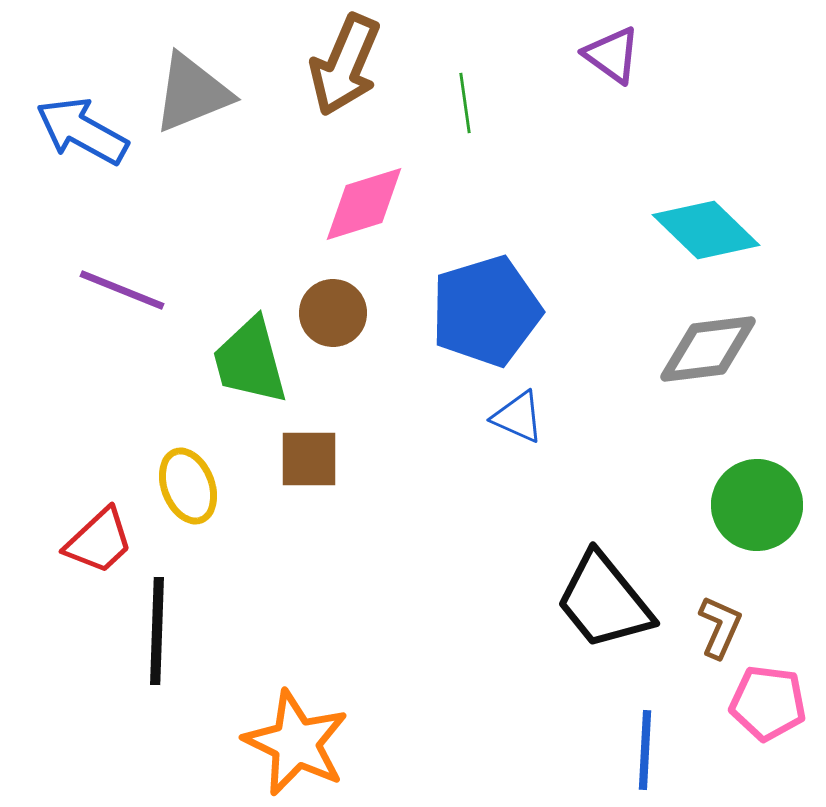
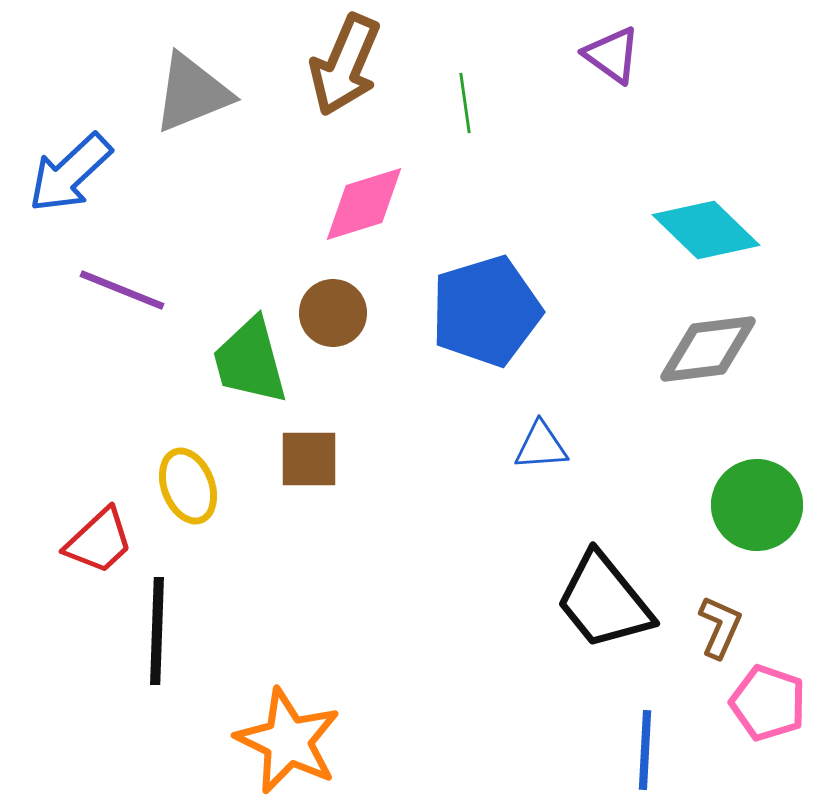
blue arrow: moved 12 px left, 42 px down; rotated 72 degrees counterclockwise
blue triangle: moved 23 px right, 29 px down; rotated 28 degrees counterclockwise
pink pentagon: rotated 12 degrees clockwise
orange star: moved 8 px left, 2 px up
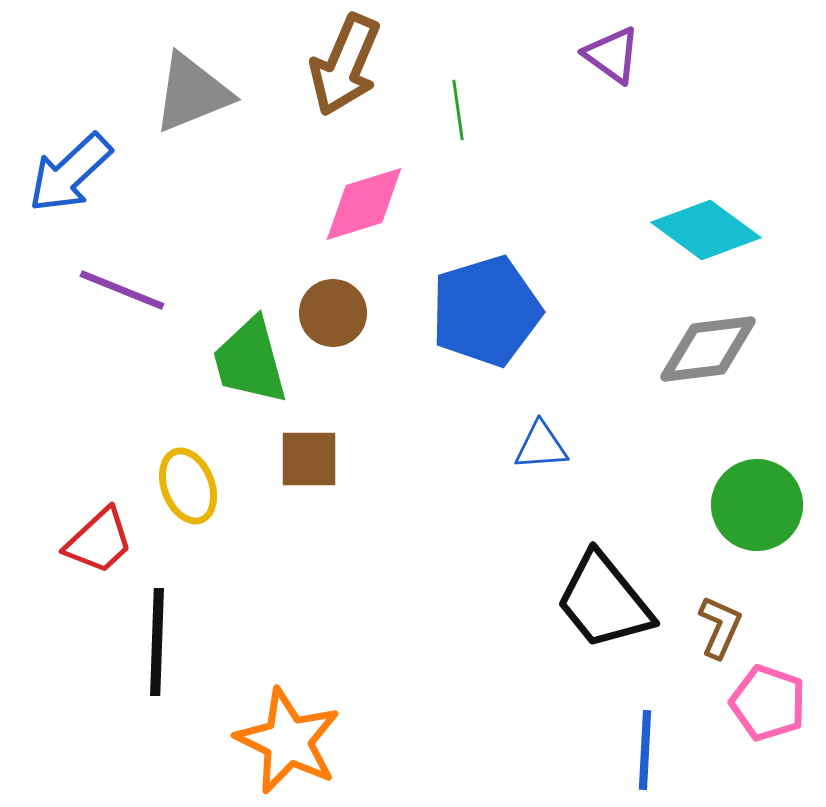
green line: moved 7 px left, 7 px down
cyan diamond: rotated 8 degrees counterclockwise
black line: moved 11 px down
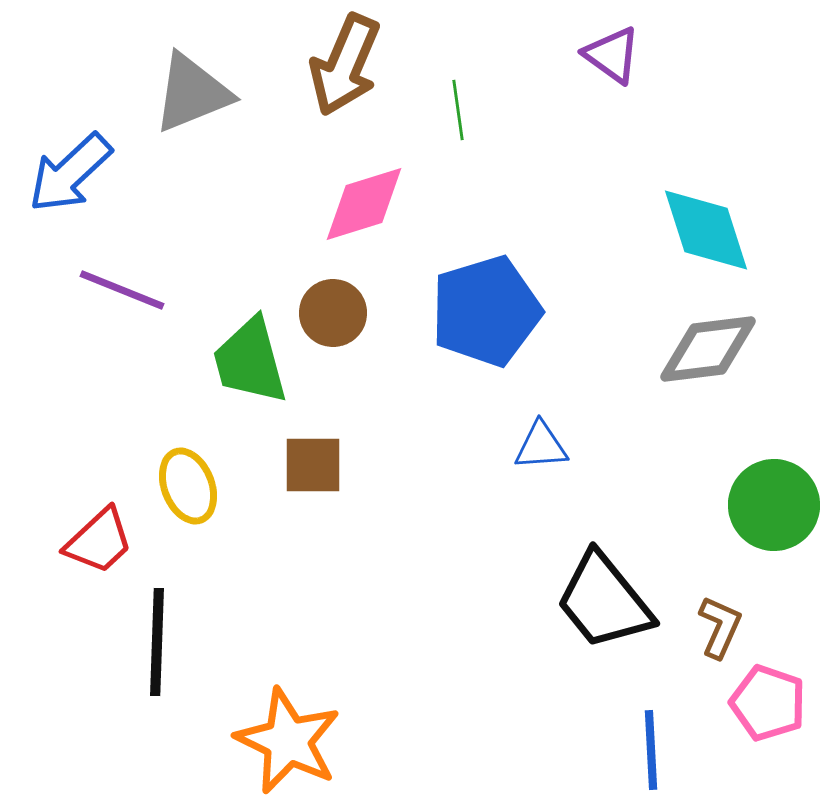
cyan diamond: rotated 36 degrees clockwise
brown square: moved 4 px right, 6 px down
green circle: moved 17 px right
blue line: moved 6 px right; rotated 6 degrees counterclockwise
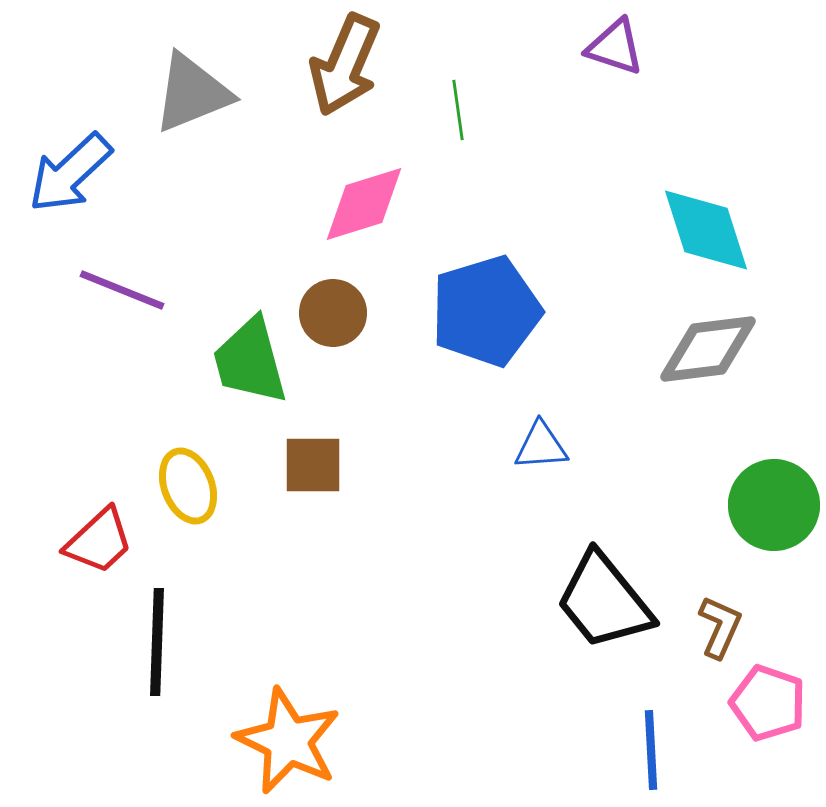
purple triangle: moved 3 px right, 8 px up; rotated 18 degrees counterclockwise
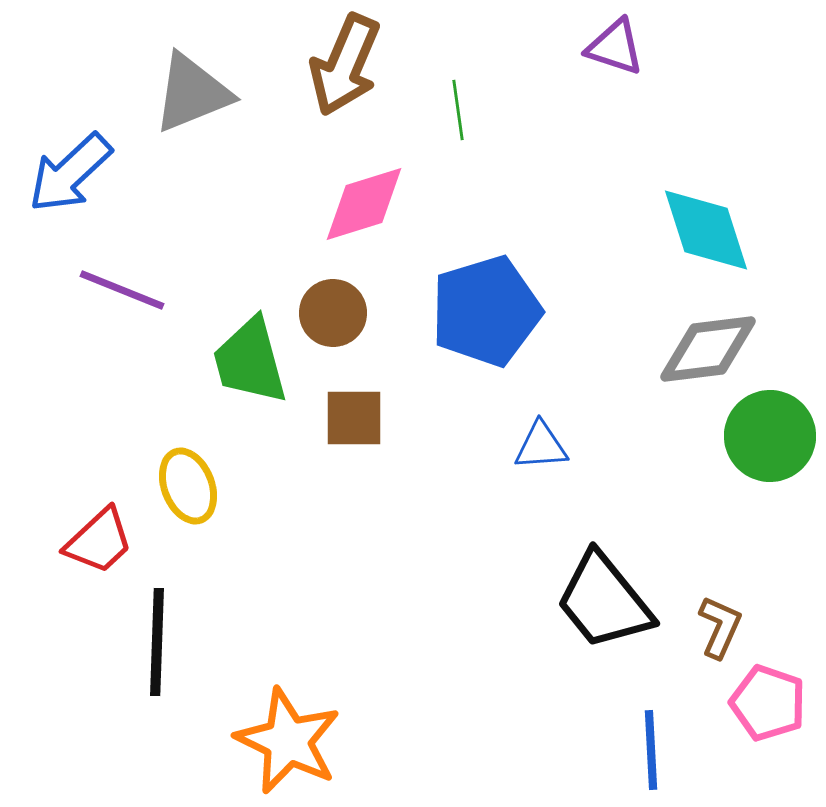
brown square: moved 41 px right, 47 px up
green circle: moved 4 px left, 69 px up
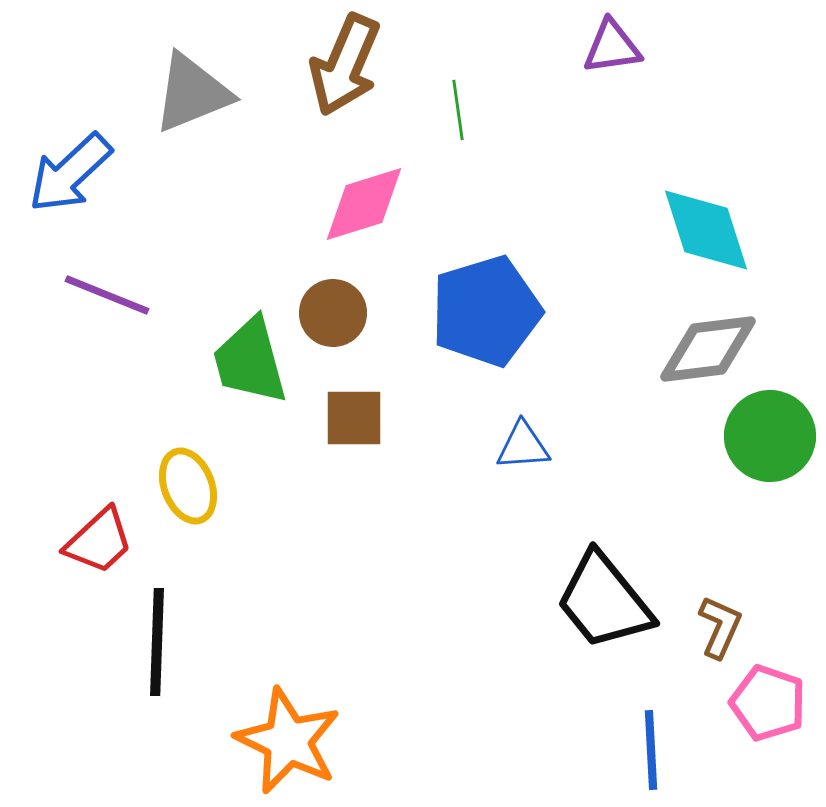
purple triangle: moved 3 px left; rotated 26 degrees counterclockwise
purple line: moved 15 px left, 5 px down
blue triangle: moved 18 px left
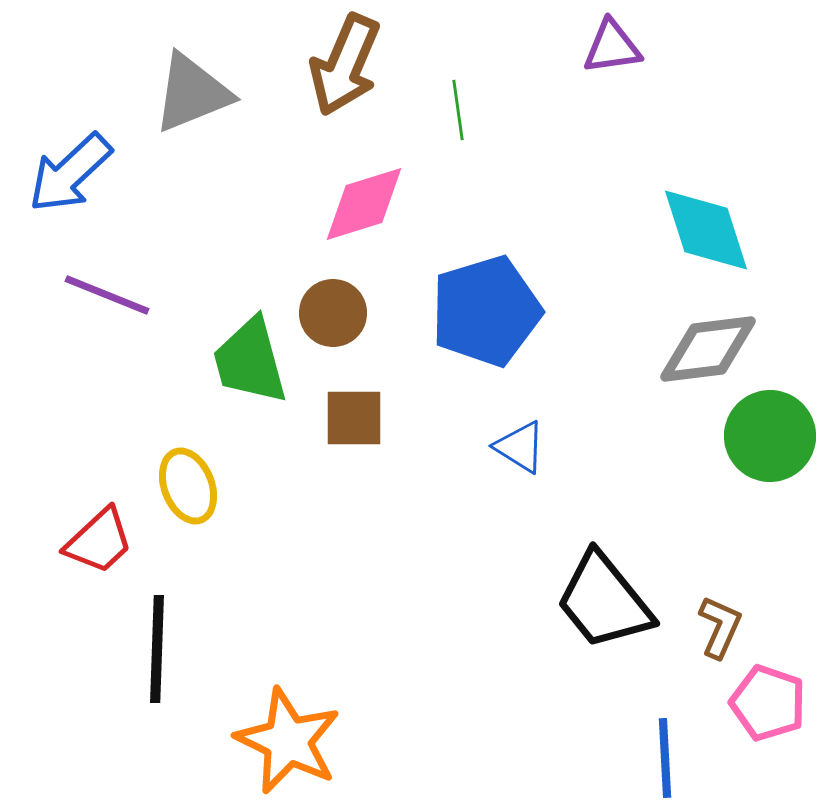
blue triangle: moved 3 px left, 1 px down; rotated 36 degrees clockwise
black line: moved 7 px down
blue line: moved 14 px right, 8 px down
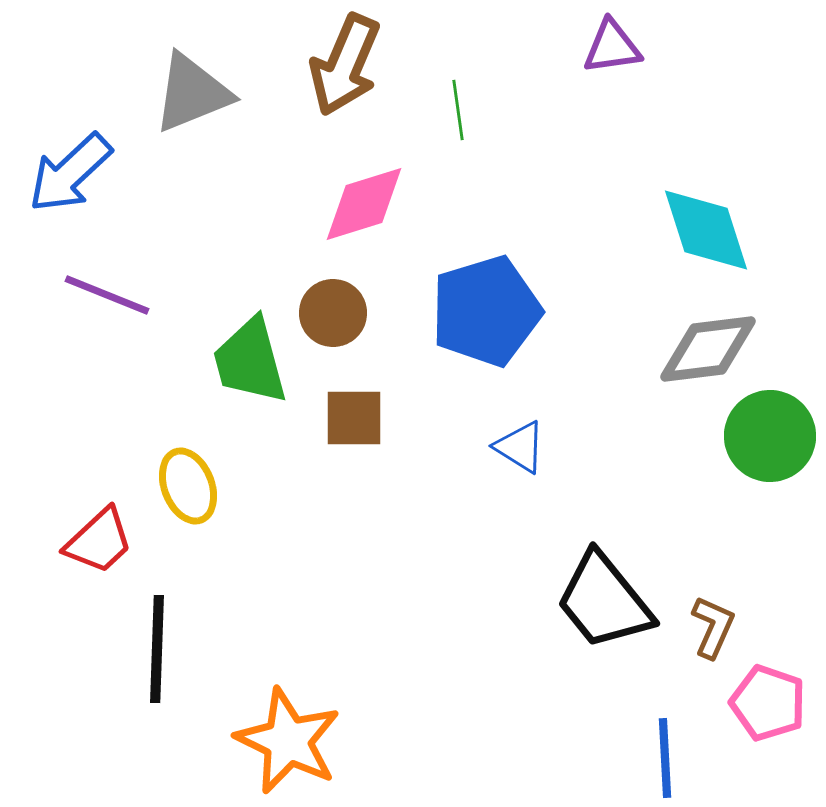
brown L-shape: moved 7 px left
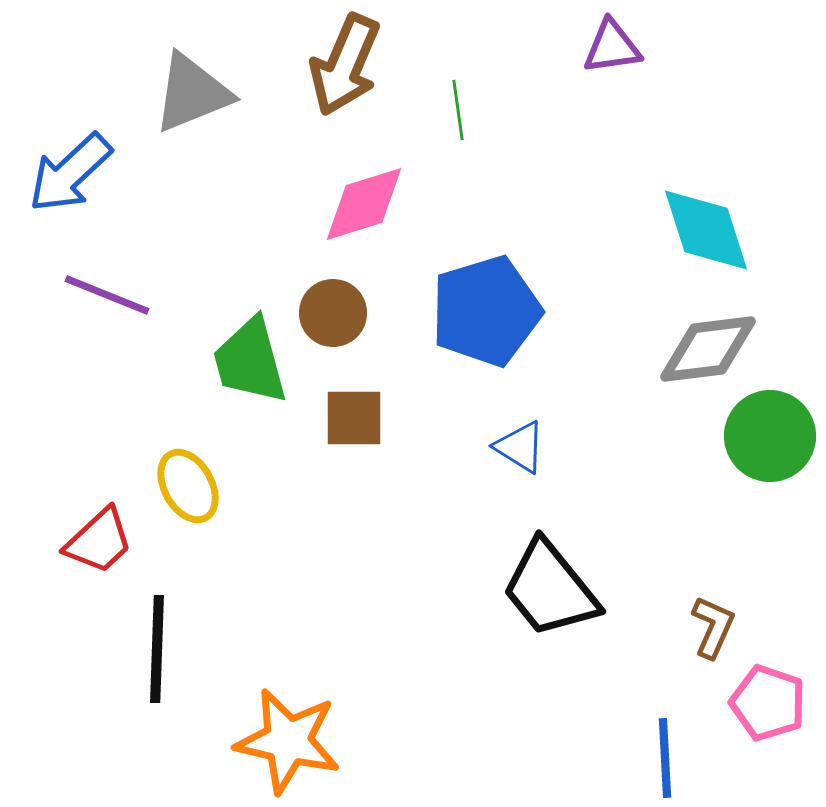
yellow ellipse: rotated 8 degrees counterclockwise
black trapezoid: moved 54 px left, 12 px up
orange star: rotated 13 degrees counterclockwise
